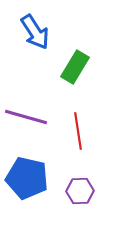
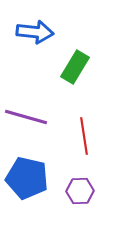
blue arrow: rotated 51 degrees counterclockwise
red line: moved 6 px right, 5 px down
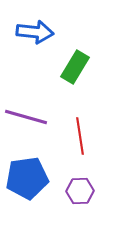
red line: moved 4 px left
blue pentagon: rotated 21 degrees counterclockwise
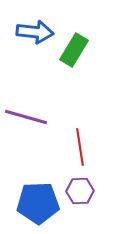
green rectangle: moved 1 px left, 17 px up
red line: moved 11 px down
blue pentagon: moved 11 px right, 25 px down; rotated 6 degrees clockwise
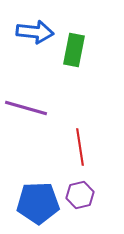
green rectangle: rotated 20 degrees counterclockwise
purple line: moved 9 px up
purple hexagon: moved 4 px down; rotated 12 degrees counterclockwise
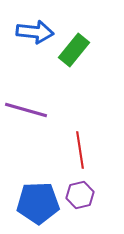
green rectangle: rotated 28 degrees clockwise
purple line: moved 2 px down
red line: moved 3 px down
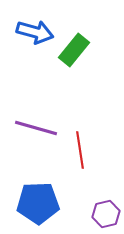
blue arrow: rotated 9 degrees clockwise
purple line: moved 10 px right, 18 px down
purple hexagon: moved 26 px right, 19 px down
